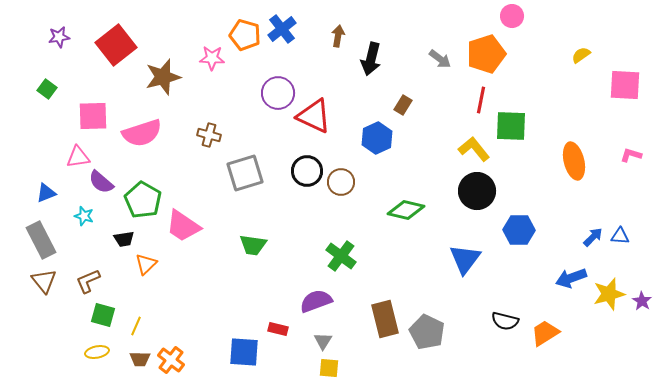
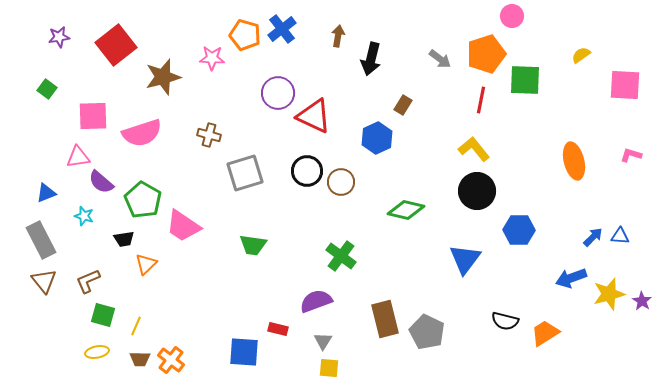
green square at (511, 126): moved 14 px right, 46 px up
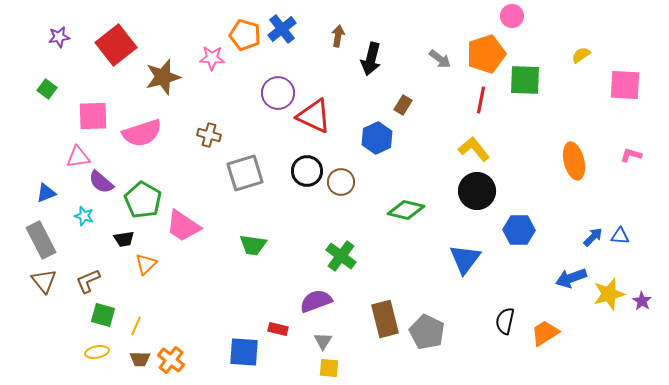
black semicircle at (505, 321): rotated 88 degrees clockwise
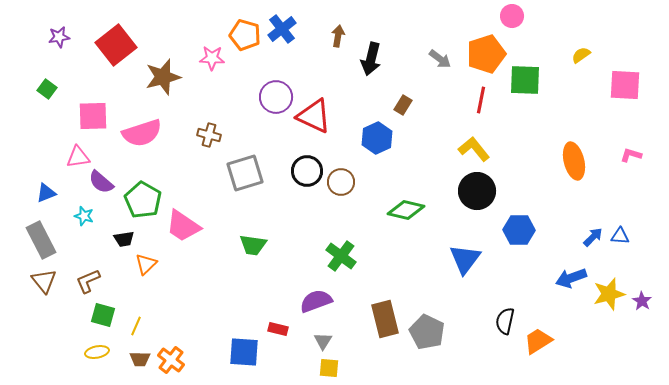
purple circle at (278, 93): moved 2 px left, 4 px down
orange trapezoid at (545, 333): moved 7 px left, 8 px down
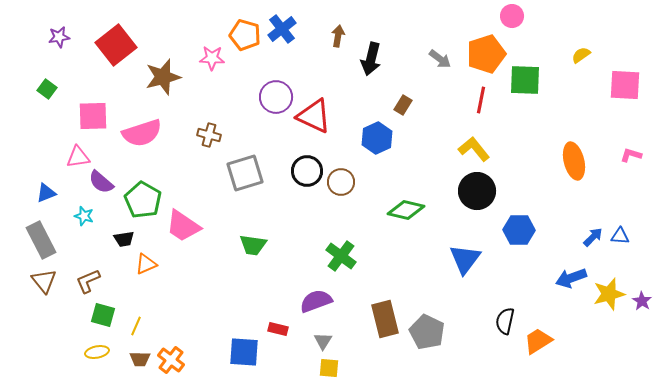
orange triangle at (146, 264): rotated 20 degrees clockwise
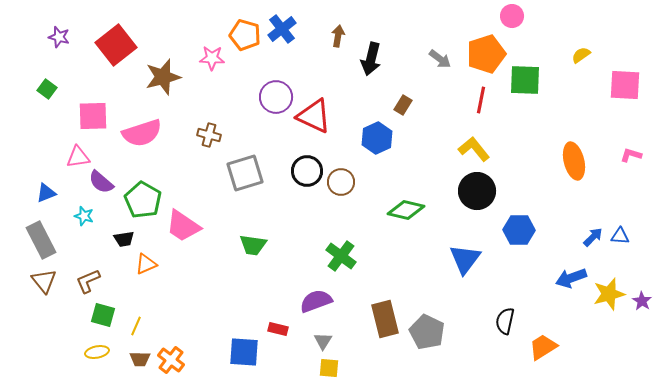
purple star at (59, 37): rotated 25 degrees clockwise
orange trapezoid at (538, 341): moved 5 px right, 6 px down
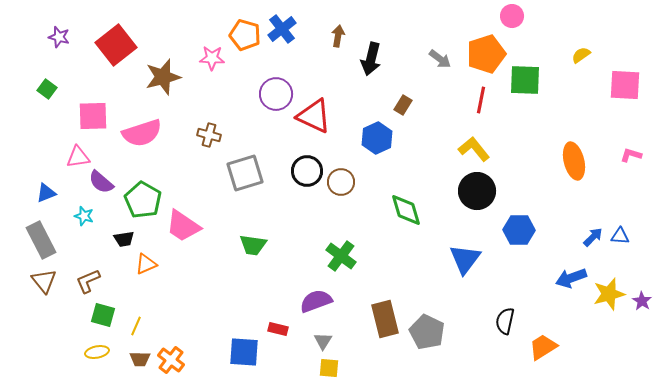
purple circle at (276, 97): moved 3 px up
green diamond at (406, 210): rotated 60 degrees clockwise
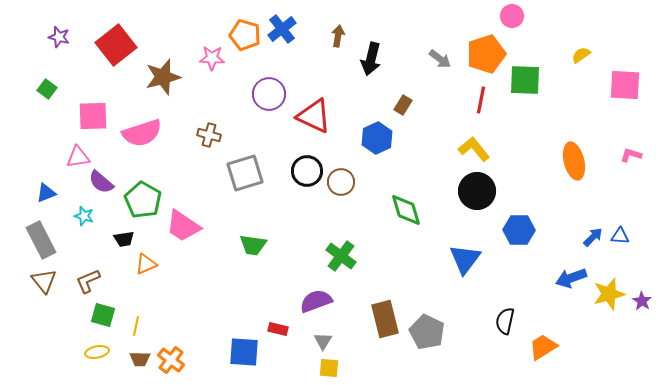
purple circle at (276, 94): moved 7 px left
yellow line at (136, 326): rotated 12 degrees counterclockwise
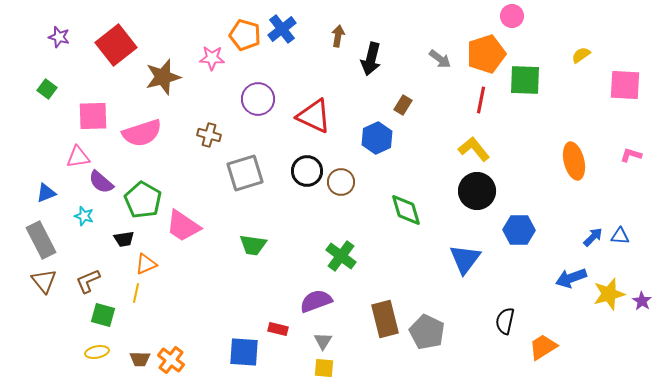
purple circle at (269, 94): moved 11 px left, 5 px down
yellow line at (136, 326): moved 33 px up
yellow square at (329, 368): moved 5 px left
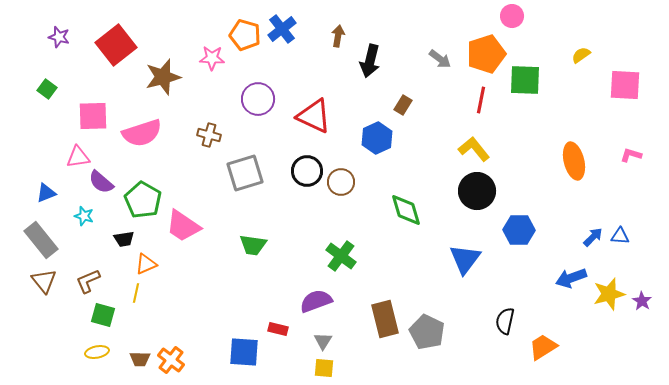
black arrow at (371, 59): moved 1 px left, 2 px down
gray rectangle at (41, 240): rotated 12 degrees counterclockwise
